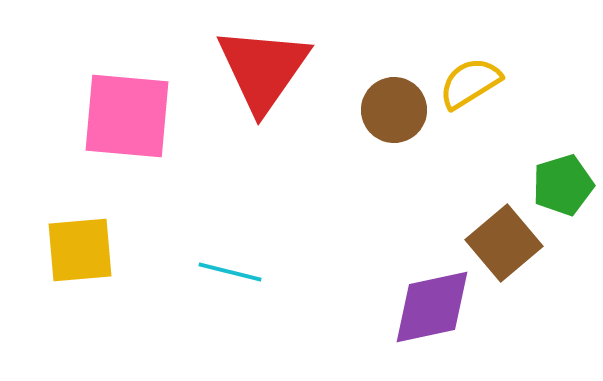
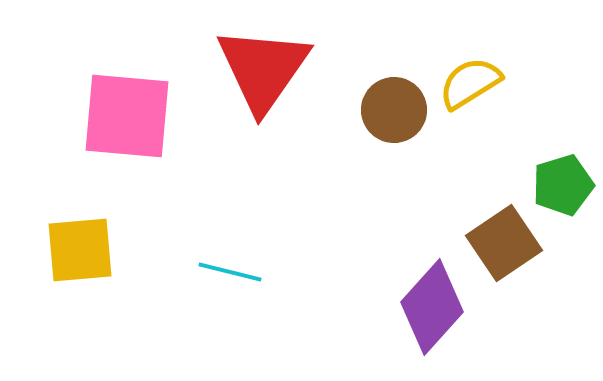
brown square: rotated 6 degrees clockwise
purple diamond: rotated 36 degrees counterclockwise
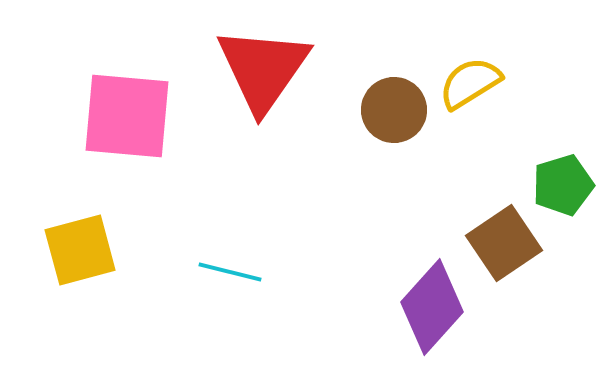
yellow square: rotated 10 degrees counterclockwise
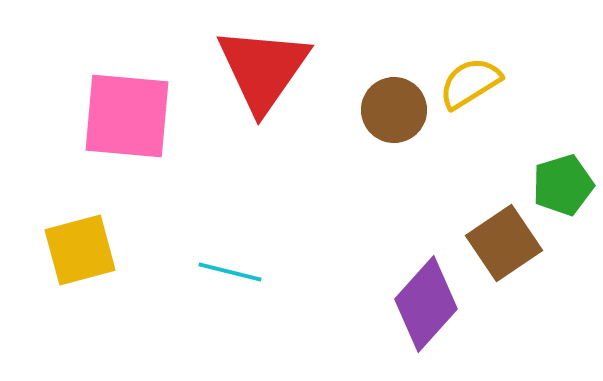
purple diamond: moved 6 px left, 3 px up
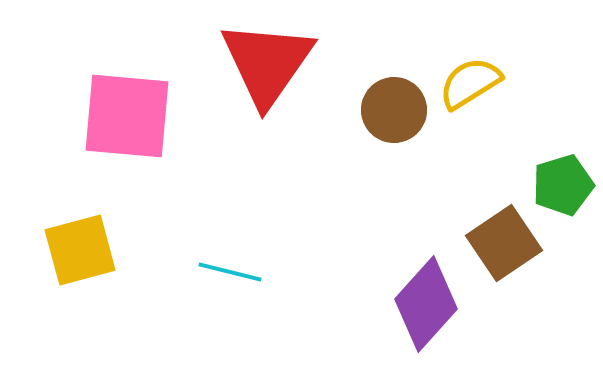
red triangle: moved 4 px right, 6 px up
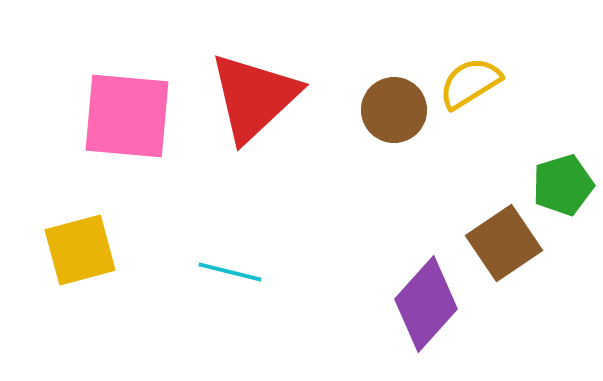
red triangle: moved 13 px left, 34 px down; rotated 12 degrees clockwise
